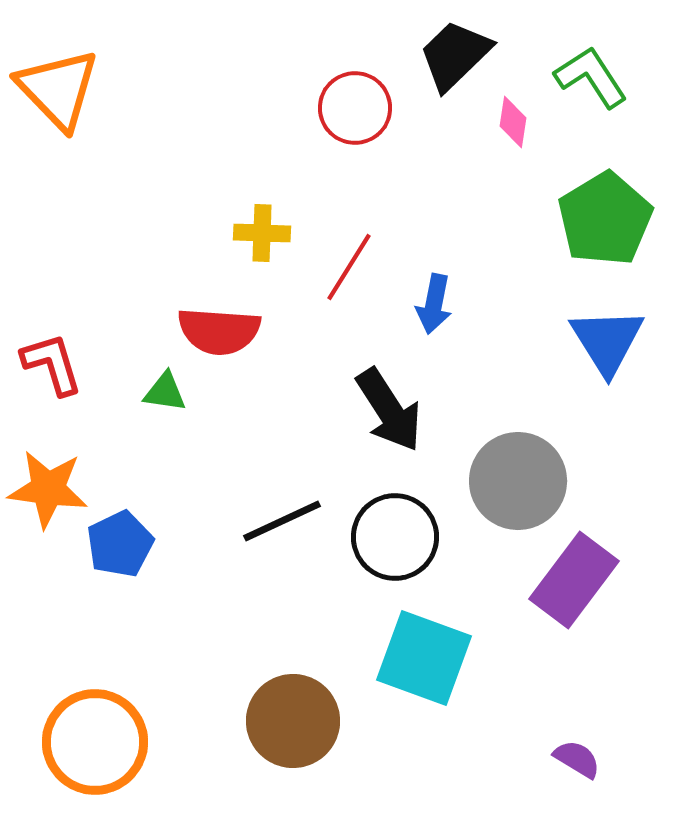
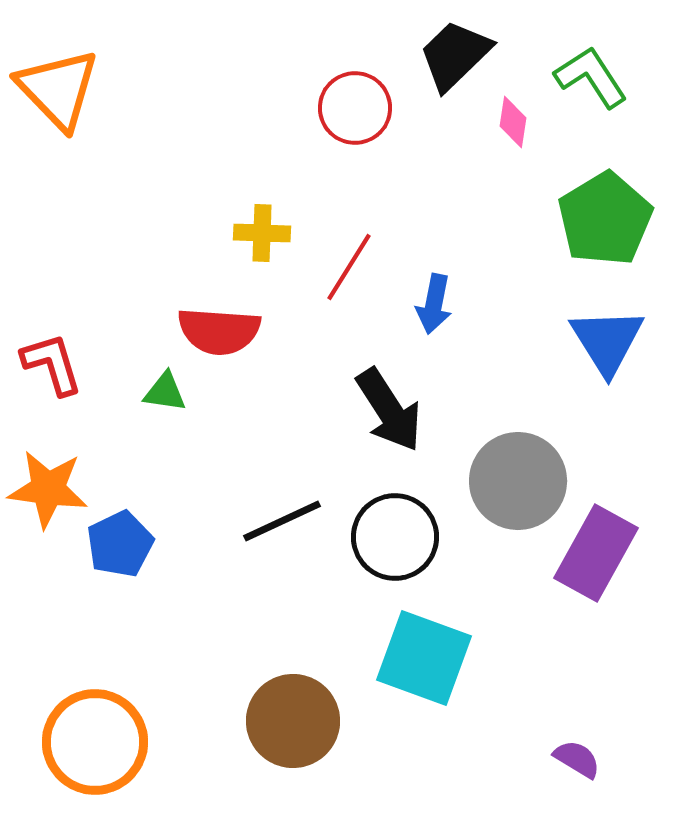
purple rectangle: moved 22 px right, 27 px up; rotated 8 degrees counterclockwise
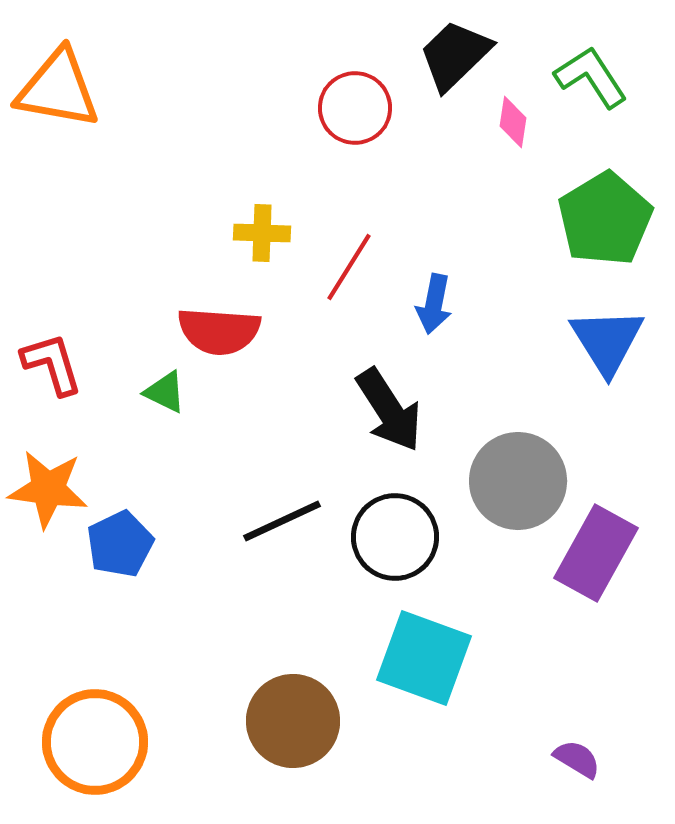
orange triangle: rotated 36 degrees counterclockwise
green triangle: rotated 18 degrees clockwise
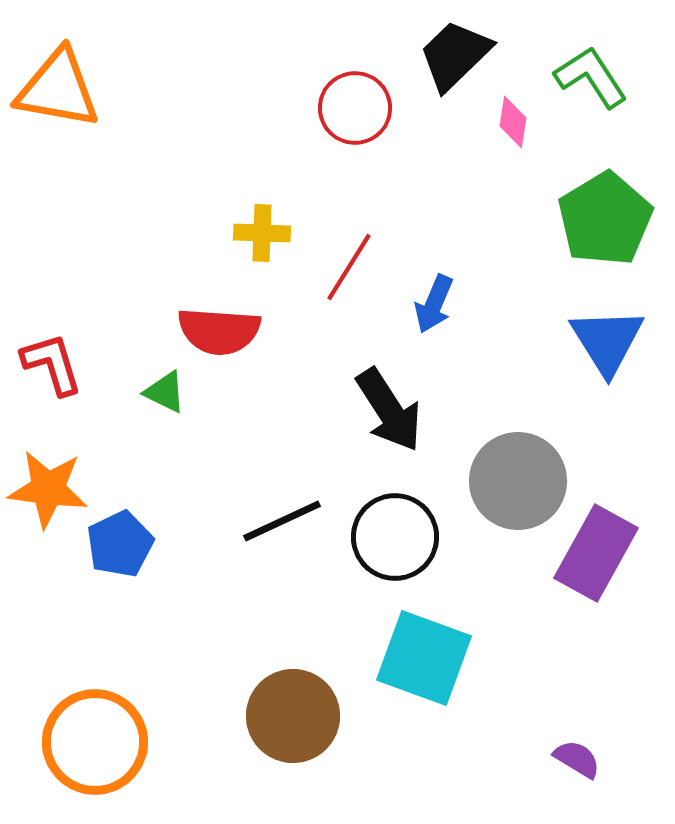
blue arrow: rotated 12 degrees clockwise
brown circle: moved 5 px up
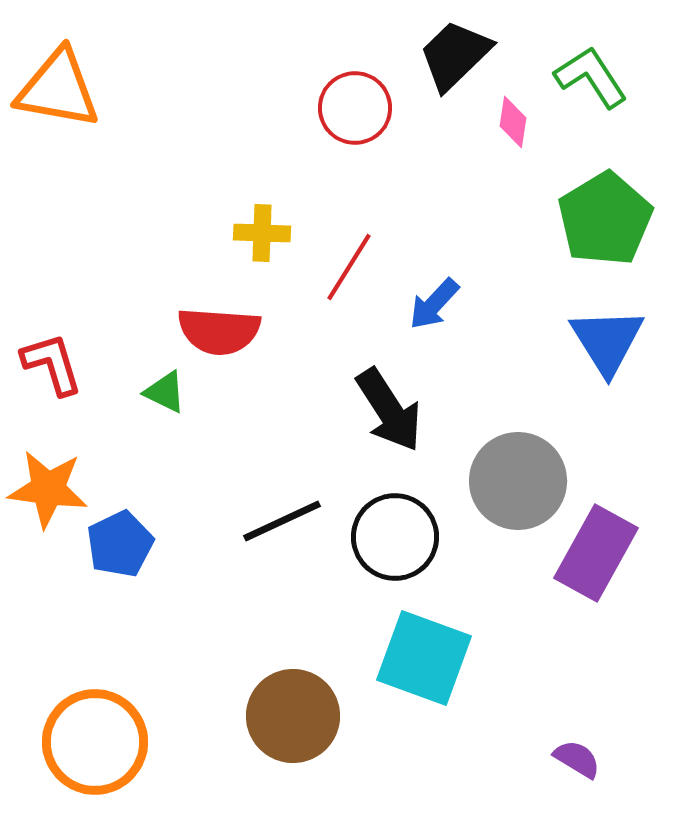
blue arrow: rotated 20 degrees clockwise
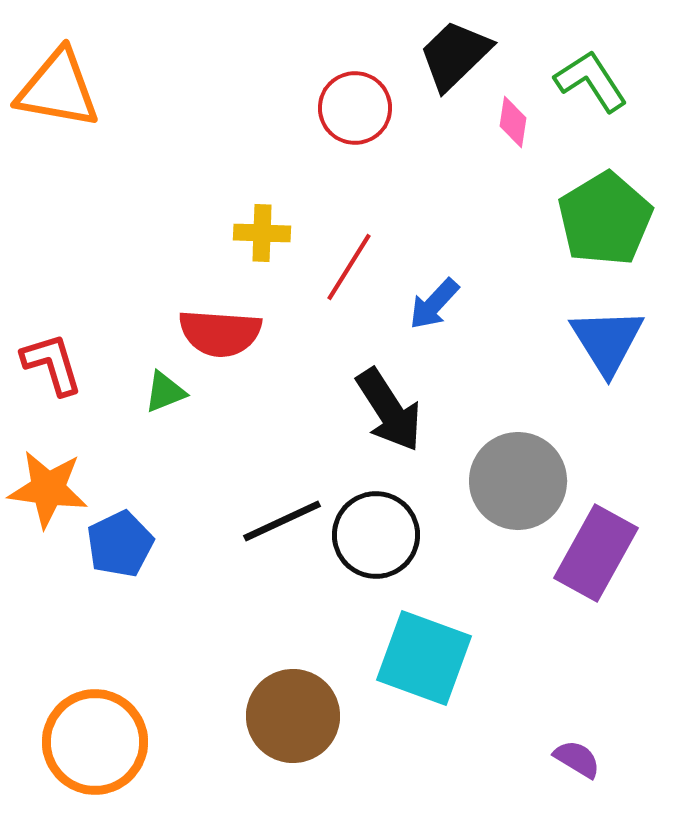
green L-shape: moved 4 px down
red semicircle: moved 1 px right, 2 px down
green triangle: rotated 48 degrees counterclockwise
black circle: moved 19 px left, 2 px up
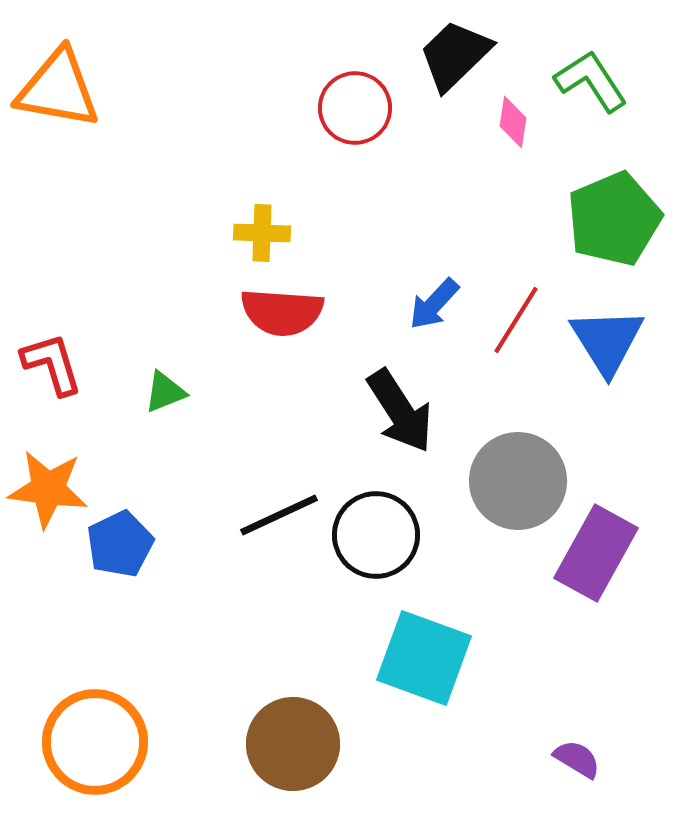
green pentagon: moved 9 px right; rotated 8 degrees clockwise
red line: moved 167 px right, 53 px down
red semicircle: moved 62 px right, 21 px up
black arrow: moved 11 px right, 1 px down
black line: moved 3 px left, 6 px up
brown circle: moved 28 px down
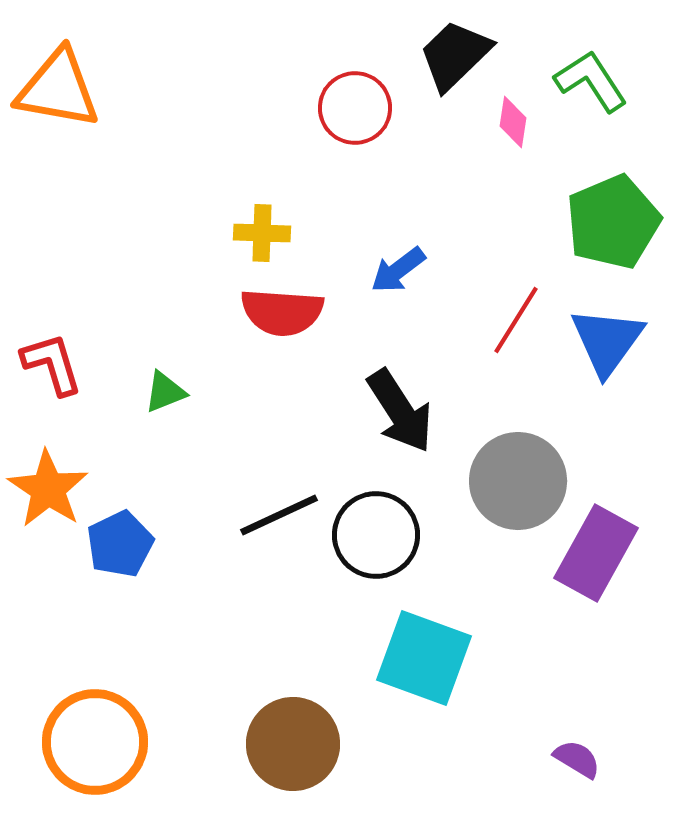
green pentagon: moved 1 px left, 3 px down
blue arrow: moved 36 px left, 34 px up; rotated 10 degrees clockwise
blue triangle: rotated 8 degrees clockwise
orange star: rotated 26 degrees clockwise
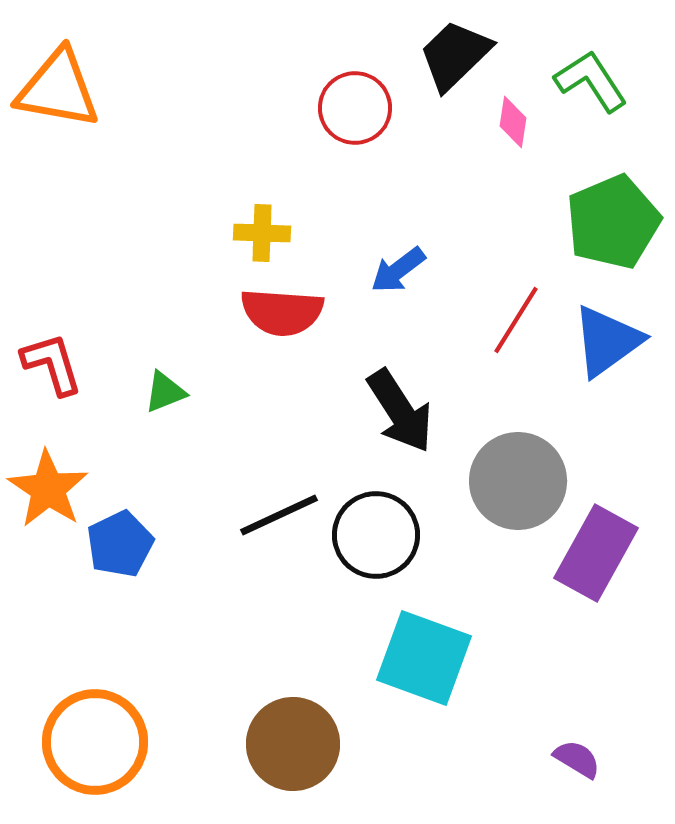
blue triangle: rotated 18 degrees clockwise
